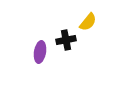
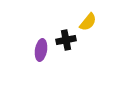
purple ellipse: moved 1 px right, 2 px up
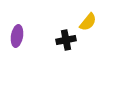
purple ellipse: moved 24 px left, 14 px up
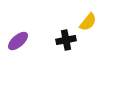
purple ellipse: moved 1 px right, 5 px down; rotated 40 degrees clockwise
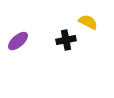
yellow semicircle: rotated 102 degrees counterclockwise
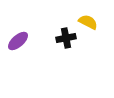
black cross: moved 2 px up
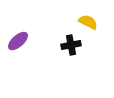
black cross: moved 5 px right, 7 px down
